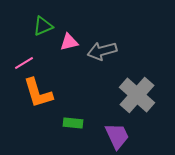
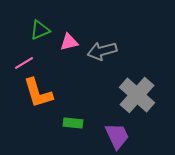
green triangle: moved 3 px left, 4 px down
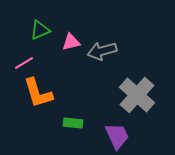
pink triangle: moved 2 px right
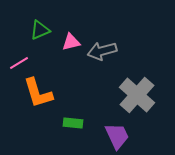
pink line: moved 5 px left
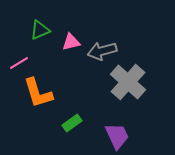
gray cross: moved 9 px left, 13 px up
green rectangle: moved 1 px left; rotated 42 degrees counterclockwise
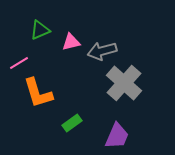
gray cross: moved 4 px left, 1 px down
purple trapezoid: rotated 48 degrees clockwise
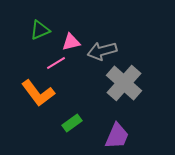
pink line: moved 37 px right
orange L-shape: rotated 20 degrees counterclockwise
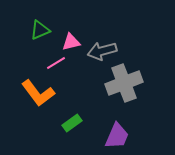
gray cross: rotated 27 degrees clockwise
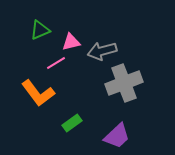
purple trapezoid: rotated 24 degrees clockwise
